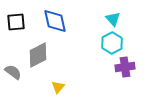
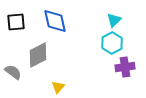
cyan triangle: moved 1 px right, 1 px down; rotated 28 degrees clockwise
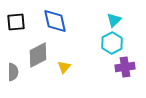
gray semicircle: rotated 54 degrees clockwise
yellow triangle: moved 6 px right, 20 px up
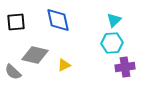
blue diamond: moved 3 px right, 1 px up
cyan hexagon: rotated 25 degrees clockwise
gray diamond: moved 3 px left; rotated 40 degrees clockwise
yellow triangle: moved 2 px up; rotated 24 degrees clockwise
gray semicircle: rotated 132 degrees clockwise
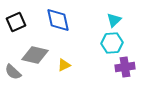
black square: rotated 18 degrees counterclockwise
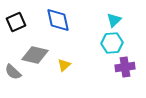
yellow triangle: rotated 16 degrees counterclockwise
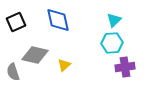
gray semicircle: rotated 30 degrees clockwise
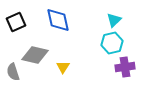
cyan hexagon: rotated 10 degrees counterclockwise
yellow triangle: moved 1 px left, 2 px down; rotated 16 degrees counterclockwise
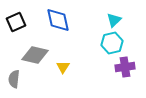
gray semicircle: moved 1 px right, 7 px down; rotated 24 degrees clockwise
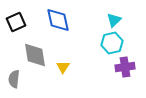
gray diamond: rotated 68 degrees clockwise
